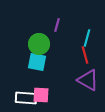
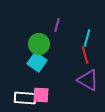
cyan square: rotated 24 degrees clockwise
white rectangle: moved 1 px left
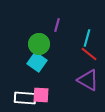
red line: moved 4 px right, 1 px up; rotated 36 degrees counterclockwise
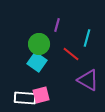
red line: moved 18 px left
pink square: rotated 18 degrees counterclockwise
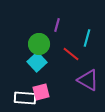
cyan square: rotated 12 degrees clockwise
pink square: moved 3 px up
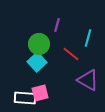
cyan line: moved 1 px right
pink square: moved 1 px left, 1 px down
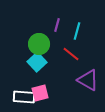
cyan line: moved 11 px left, 7 px up
white rectangle: moved 1 px left, 1 px up
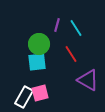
cyan line: moved 1 px left, 3 px up; rotated 48 degrees counterclockwise
red line: rotated 18 degrees clockwise
cyan square: rotated 36 degrees clockwise
white rectangle: rotated 65 degrees counterclockwise
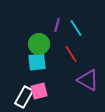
pink square: moved 1 px left, 2 px up
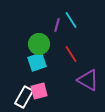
cyan line: moved 5 px left, 8 px up
cyan square: rotated 12 degrees counterclockwise
